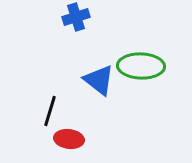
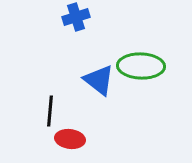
black line: rotated 12 degrees counterclockwise
red ellipse: moved 1 px right
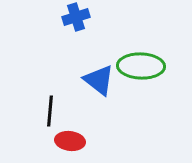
red ellipse: moved 2 px down
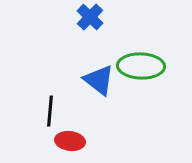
blue cross: moved 14 px right; rotated 28 degrees counterclockwise
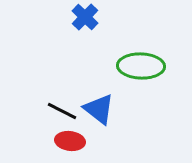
blue cross: moved 5 px left
blue triangle: moved 29 px down
black line: moved 12 px right; rotated 68 degrees counterclockwise
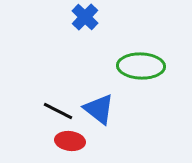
black line: moved 4 px left
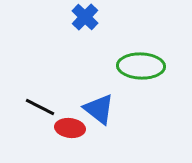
black line: moved 18 px left, 4 px up
red ellipse: moved 13 px up
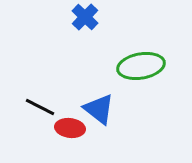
green ellipse: rotated 12 degrees counterclockwise
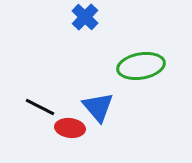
blue triangle: moved 1 px left, 2 px up; rotated 12 degrees clockwise
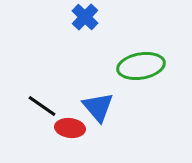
black line: moved 2 px right, 1 px up; rotated 8 degrees clockwise
